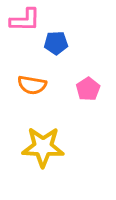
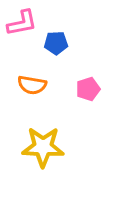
pink L-shape: moved 3 px left, 3 px down; rotated 12 degrees counterclockwise
pink pentagon: rotated 15 degrees clockwise
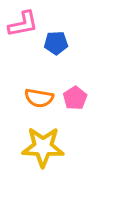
pink L-shape: moved 1 px right, 1 px down
orange semicircle: moved 7 px right, 13 px down
pink pentagon: moved 13 px left, 9 px down; rotated 15 degrees counterclockwise
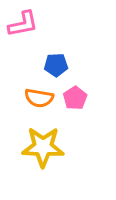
blue pentagon: moved 22 px down
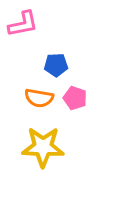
pink pentagon: rotated 20 degrees counterclockwise
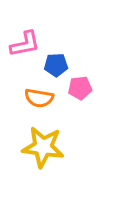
pink L-shape: moved 2 px right, 20 px down
pink pentagon: moved 5 px right, 10 px up; rotated 25 degrees counterclockwise
yellow star: rotated 6 degrees clockwise
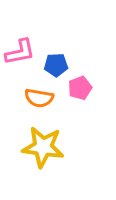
pink L-shape: moved 5 px left, 8 px down
pink pentagon: rotated 15 degrees counterclockwise
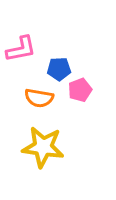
pink L-shape: moved 1 px right, 3 px up
blue pentagon: moved 3 px right, 4 px down
pink pentagon: moved 2 px down
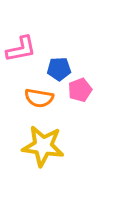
yellow star: moved 1 px up
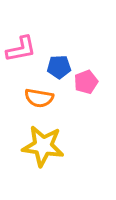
blue pentagon: moved 2 px up
pink pentagon: moved 6 px right, 8 px up
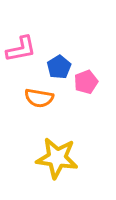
blue pentagon: rotated 30 degrees counterclockwise
yellow star: moved 14 px right, 12 px down
